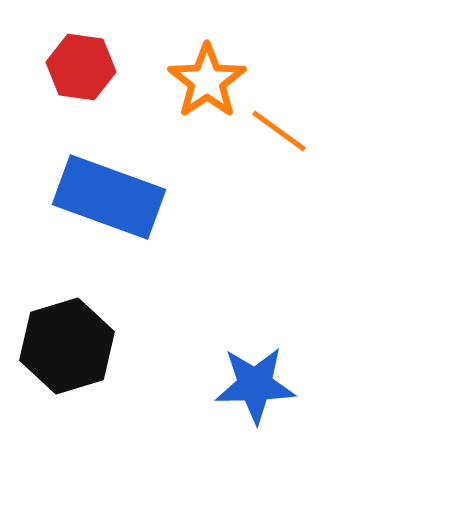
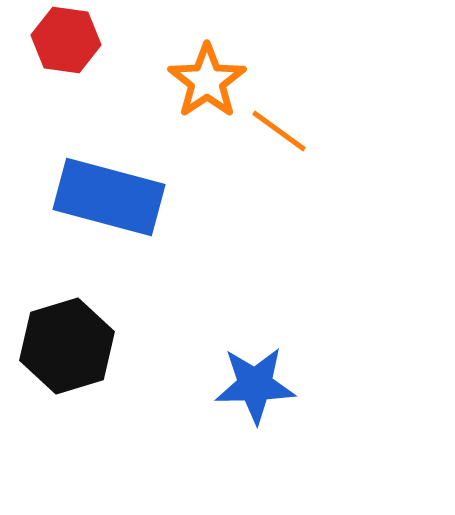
red hexagon: moved 15 px left, 27 px up
blue rectangle: rotated 5 degrees counterclockwise
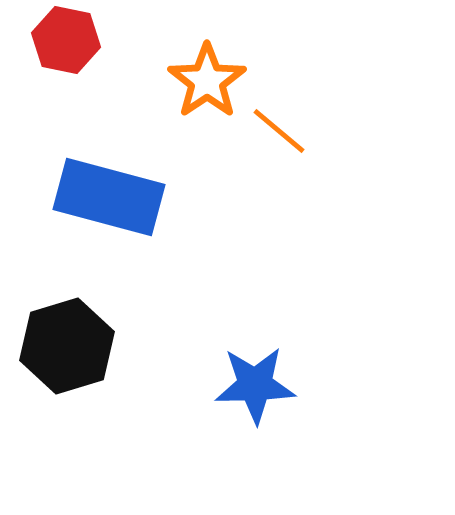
red hexagon: rotated 4 degrees clockwise
orange line: rotated 4 degrees clockwise
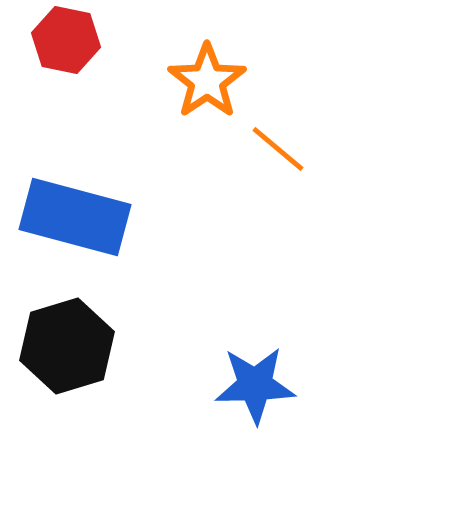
orange line: moved 1 px left, 18 px down
blue rectangle: moved 34 px left, 20 px down
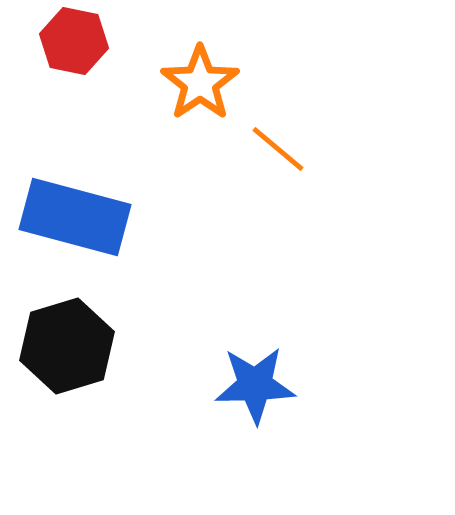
red hexagon: moved 8 px right, 1 px down
orange star: moved 7 px left, 2 px down
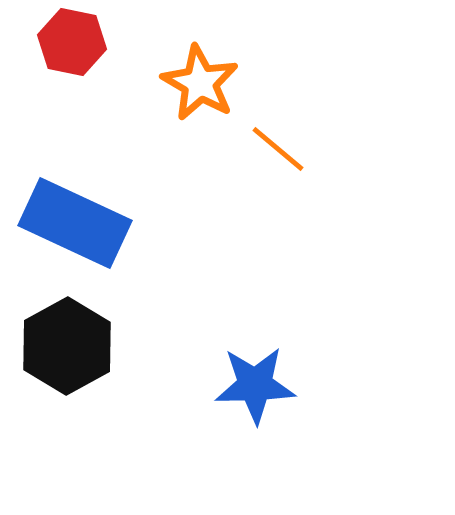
red hexagon: moved 2 px left, 1 px down
orange star: rotated 8 degrees counterclockwise
blue rectangle: moved 6 px down; rotated 10 degrees clockwise
black hexagon: rotated 12 degrees counterclockwise
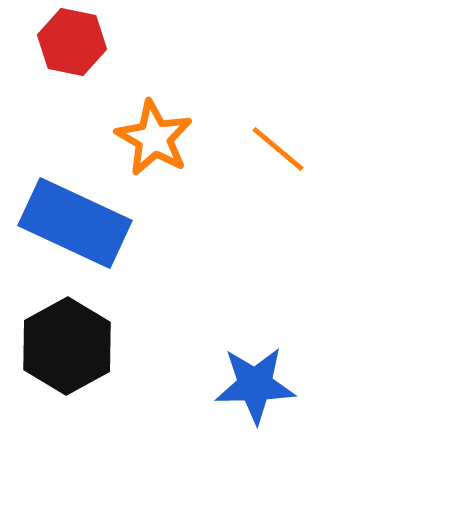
orange star: moved 46 px left, 55 px down
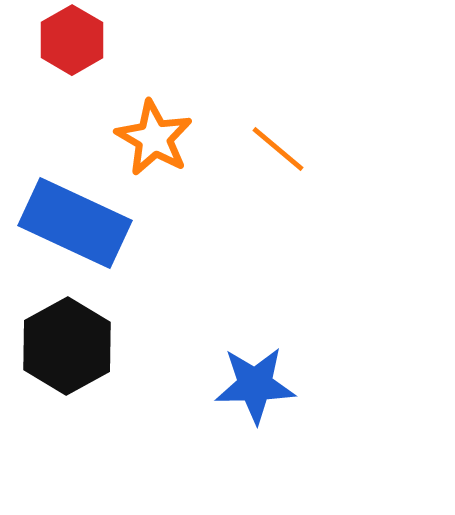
red hexagon: moved 2 px up; rotated 18 degrees clockwise
